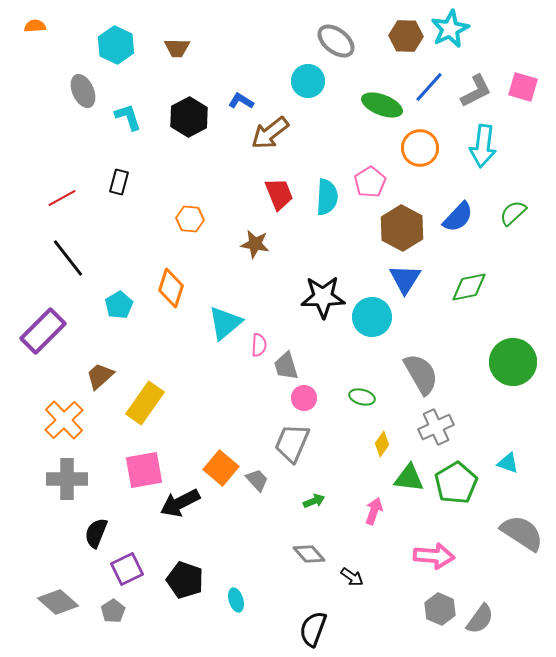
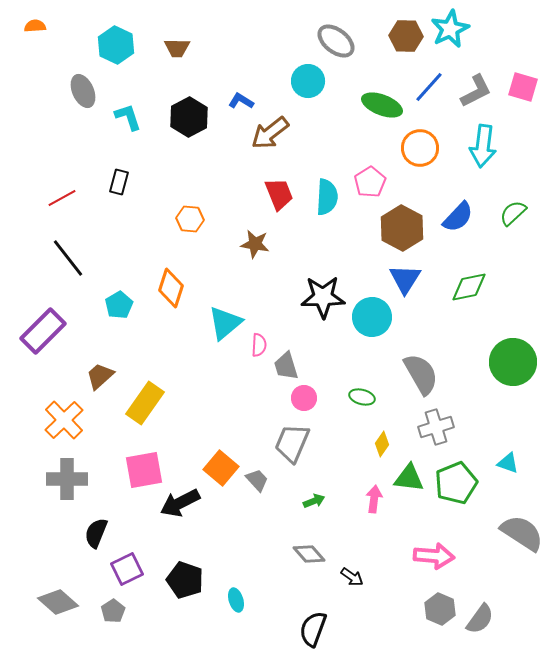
gray cross at (436, 427): rotated 8 degrees clockwise
green pentagon at (456, 483): rotated 9 degrees clockwise
pink arrow at (374, 511): moved 12 px up; rotated 12 degrees counterclockwise
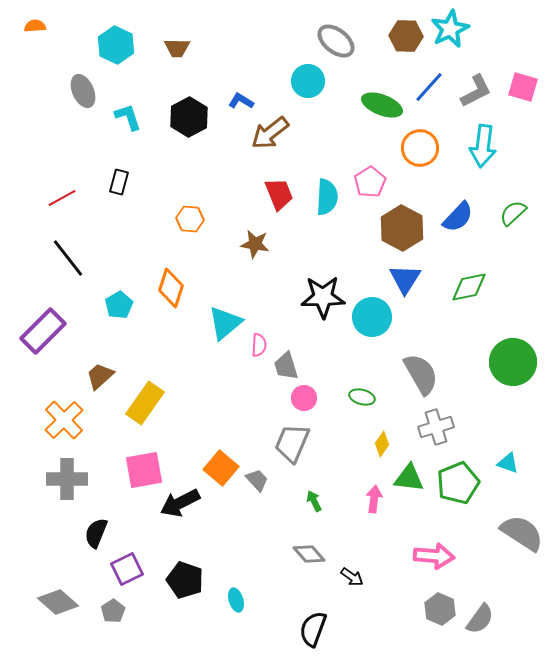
green pentagon at (456, 483): moved 2 px right
green arrow at (314, 501): rotated 95 degrees counterclockwise
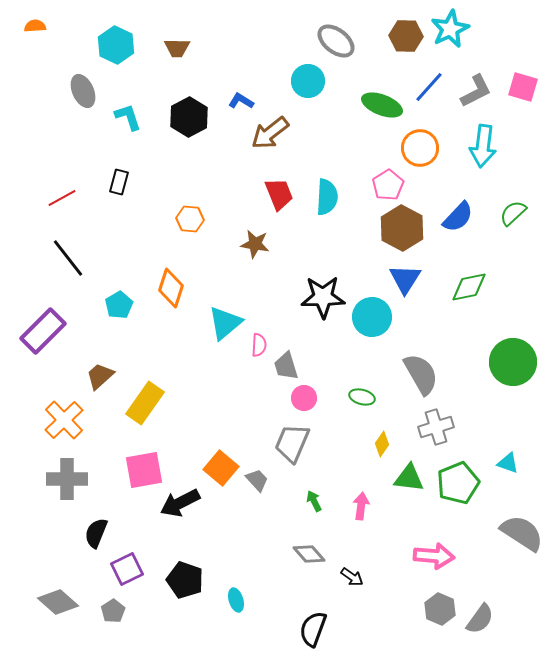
pink pentagon at (370, 182): moved 18 px right, 3 px down
pink arrow at (374, 499): moved 13 px left, 7 px down
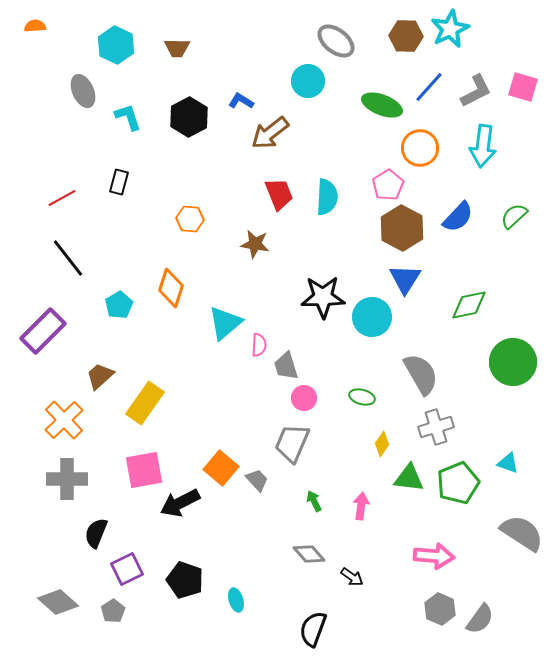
green semicircle at (513, 213): moved 1 px right, 3 px down
green diamond at (469, 287): moved 18 px down
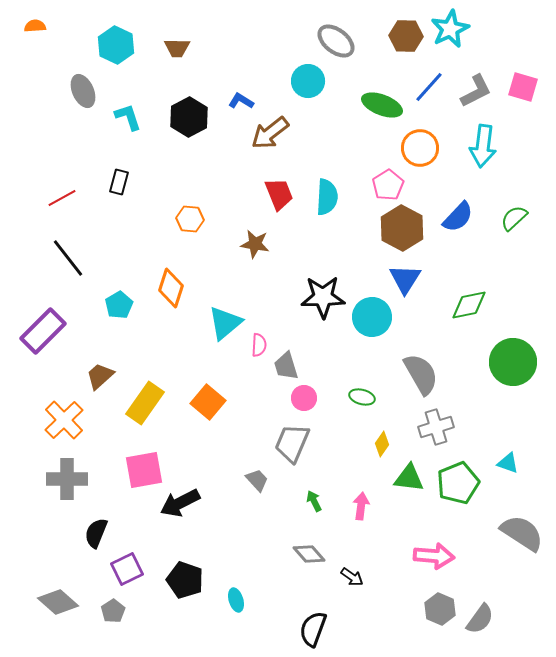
green semicircle at (514, 216): moved 2 px down
orange square at (221, 468): moved 13 px left, 66 px up
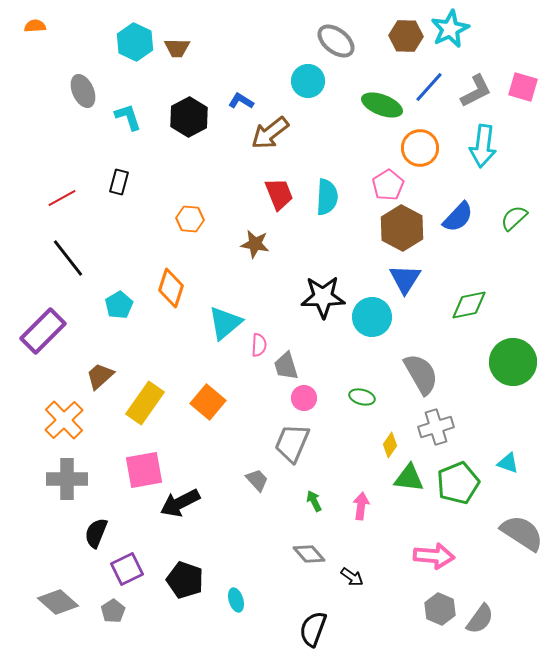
cyan hexagon at (116, 45): moved 19 px right, 3 px up
yellow diamond at (382, 444): moved 8 px right, 1 px down
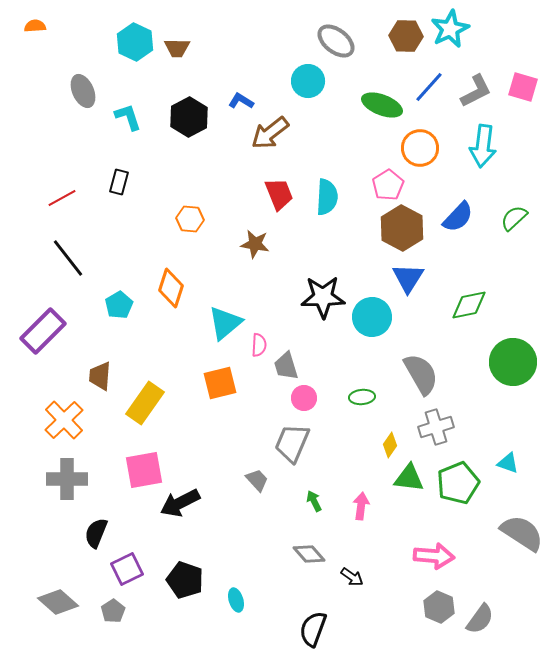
blue triangle at (405, 279): moved 3 px right, 1 px up
brown trapezoid at (100, 376): rotated 44 degrees counterclockwise
green ellipse at (362, 397): rotated 20 degrees counterclockwise
orange square at (208, 402): moved 12 px right, 19 px up; rotated 36 degrees clockwise
gray hexagon at (440, 609): moved 1 px left, 2 px up
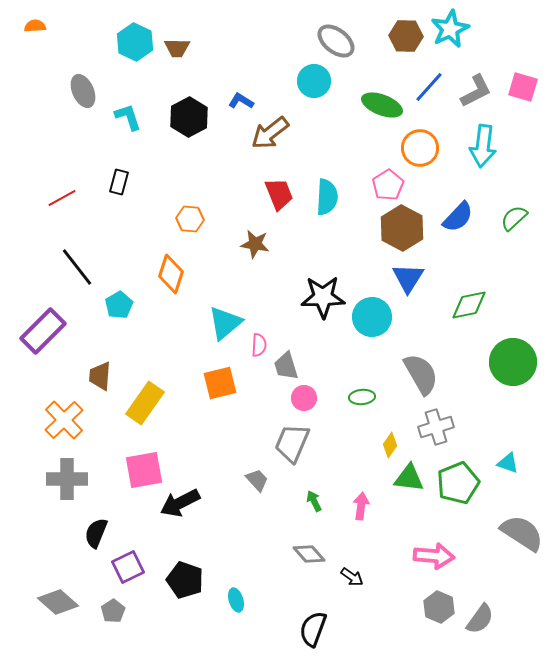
cyan circle at (308, 81): moved 6 px right
black line at (68, 258): moved 9 px right, 9 px down
orange diamond at (171, 288): moved 14 px up
purple square at (127, 569): moved 1 px right, 2 px up
